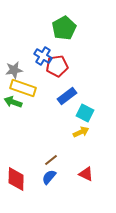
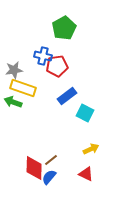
blue cross: rotated 18 degrees counterclockwise
yellow arrow: moved 10 px right, 17 px down
red diamond: moved 18 px right, 11 px up
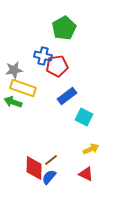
cyan square: moved 1 px left, 4 px down
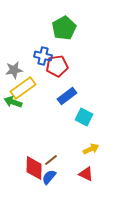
yellow rectangle: rotated 55 degrees counterclockwise
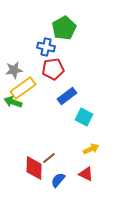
blue cross: moved 3 px right, 9 px up
red pentagon: moved 4 px left, 3 px down
brown line: moved 2 px left, 2 px up
blue semicircle: moved 9 px right, 3 px down
